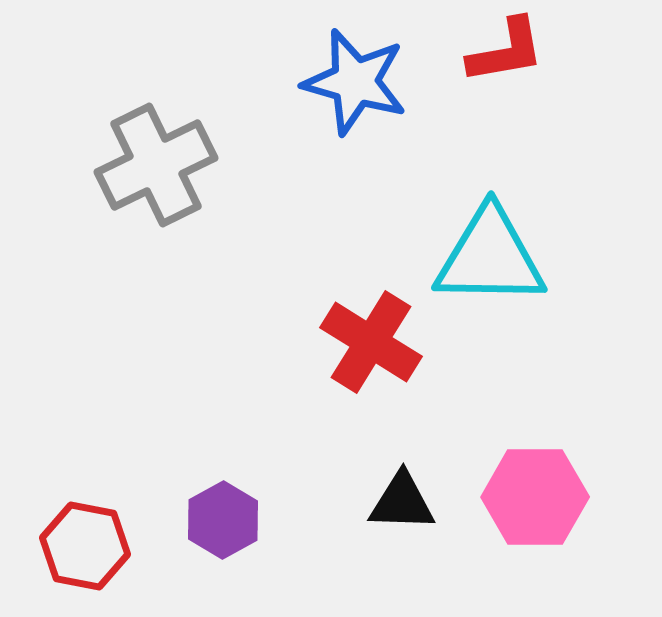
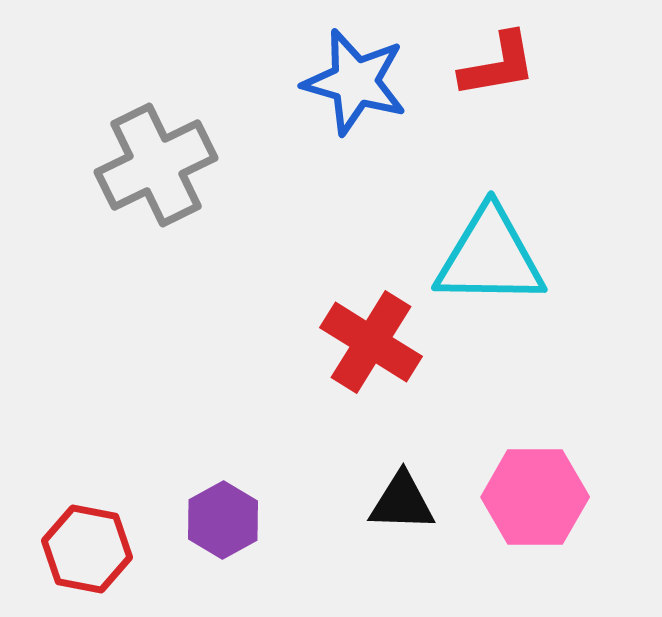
red L-shape: moved 8 px left, 14 px down
red hexagon: moved 2 px right, 3 px down
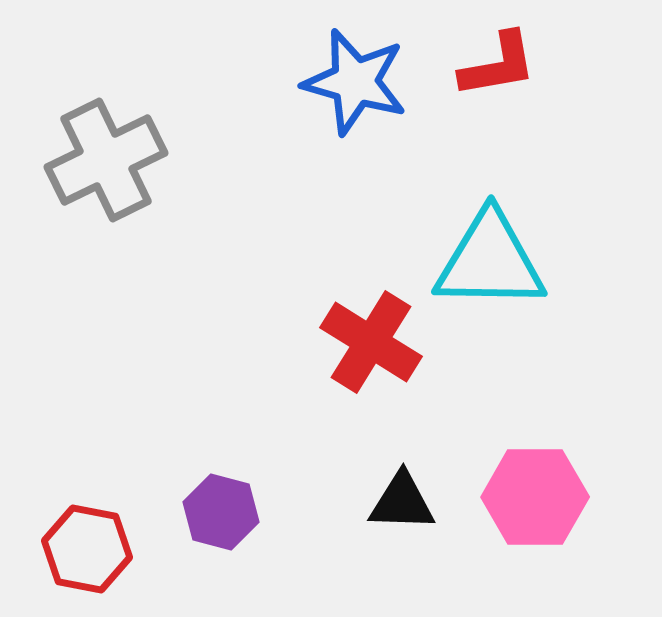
gray cross: moved 50 px left, 5 px up
cyan triangle: moved 4 px down
purple hexagon: moved 2 px left, 8 px up; rotated 16 degrees counterclockwise
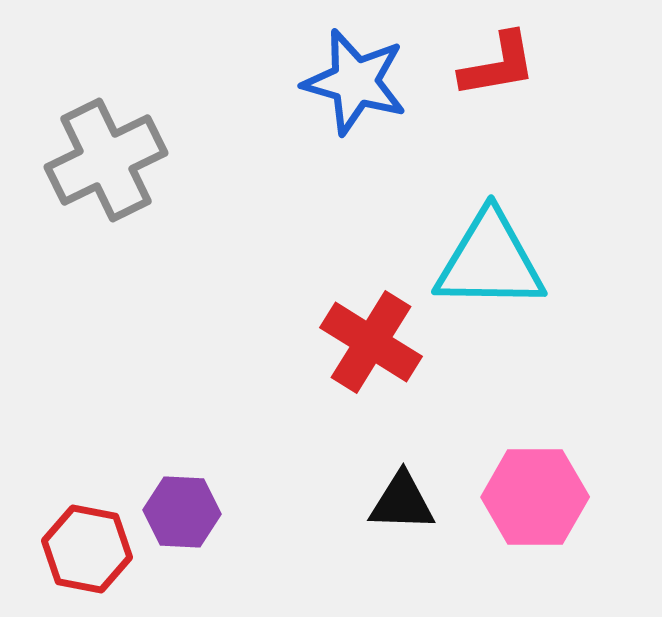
purple hexagon: moved 39 px left; rotated 12 degrees counterclockwise
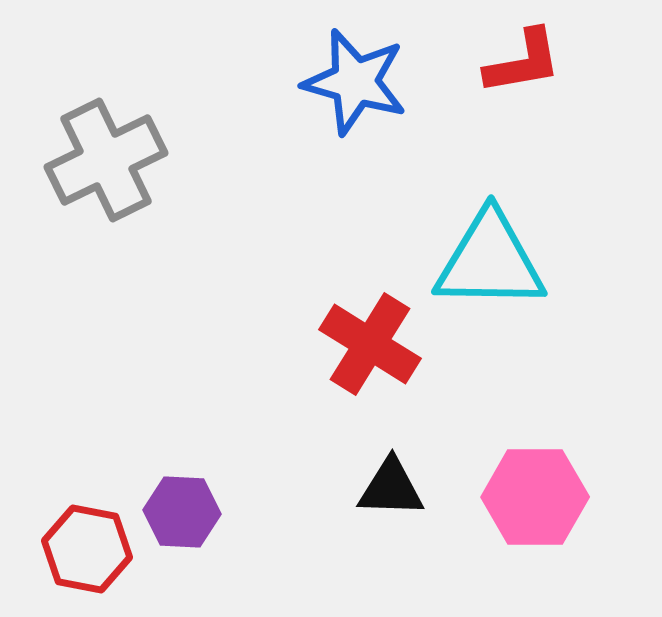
red L-shape: moved 25 px right, 3 px up
red cross: moved 1 px left, 2 px down
black triangle: moved 11 px left, 14 px up
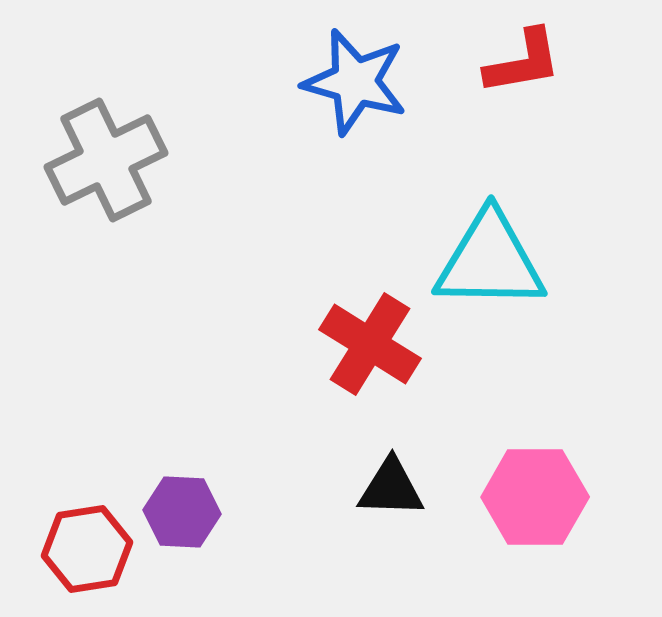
red hexagon: rotated 20 degrees counterclockwise
